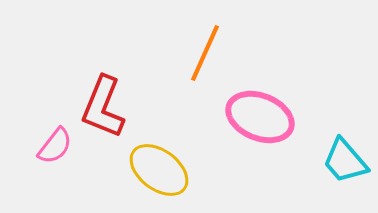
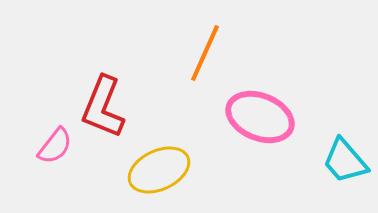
yellow ellipse: rotated 62 degrees counterclockwise
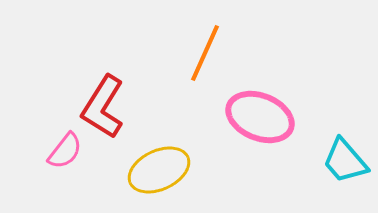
red L-shape: rotated 10 degrees clockwise
pink semicircle: moved 10 px right, 5 px down
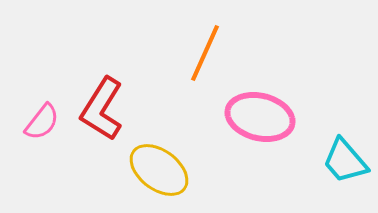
red L-shape: moved 1 px left, 2 px down
pink ellipse: rotated 8 degrees counterclockwise
pink semicircle: moved 23 px left, 29 px up
yellow ellipse: rotated 62 degrees clockwise
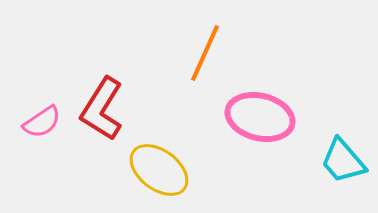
pink semicircle: rotated 18 degrees clockwise
cyan trapezoid: moved 2 px left
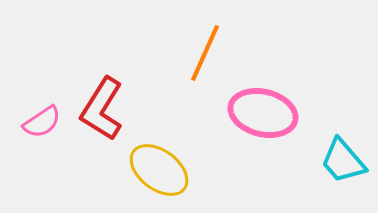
pink ellipse: moved 3 px right, 4 px up
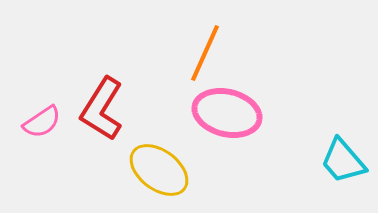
pink ellipse: moved 36 px left
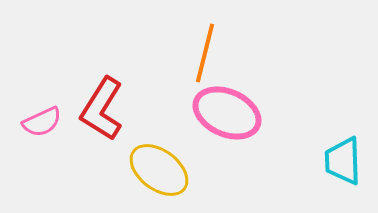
orange line: rotated 10 degrees counterclockwise
pink ellipse: rotated 10 degrees clockwise
pink semicircle: rotated 9 degrees clockwise
cyan trapezoid: rotated 39 degrees clockwise
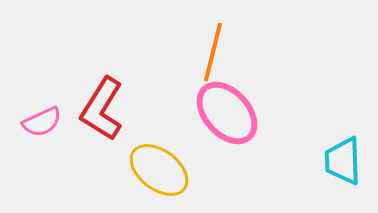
orange line: moved 8 px right, 1 px up
pink ellipse: rotated 24 degrees clockwise
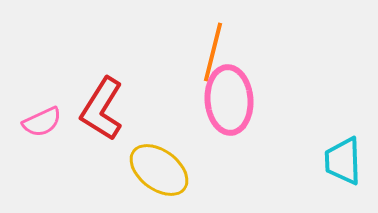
pink ellipse: moved 2 px right, 13 px up; rotated 38 degrees clockwise
